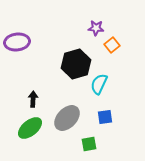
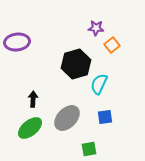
green square: moved 5 px down
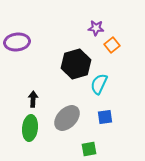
green ellipse: rotated 45 degrees counterclockwise
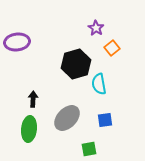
purple star: rotated 28 degrees clockwise
orange square: moved 3 px down
cyan semicircle: rotated 35 degrees counterclockwise
blue square: moved 3 px down
green ellipse: moved 1 px left, 1 px down
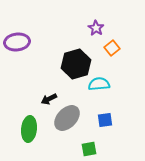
cyan semicircle: rotated 95 degrees clockwise
black arrow: moved 16 px right; rotated 119 degrees counterclockwise
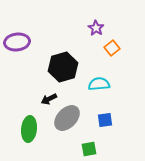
black hexagon: moved 13 px left, 3 px down
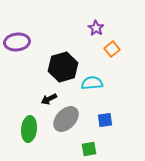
orange square: moved 1 px down
cyan semicircle: moved 7 px left, 1 px up
gray ellipse: moved 1 px left, 1 px down
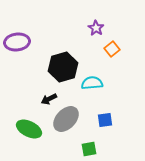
green ellipse: rotated 70 degrees counterclockwise
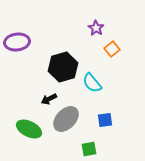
cyan semicircle: rotated 125 degrees counterclockwise
